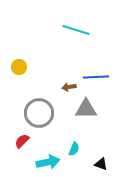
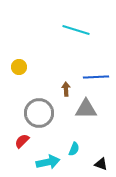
brown arrow: moved 3 px left, 2 px down; rotated 96 degrees clockwise
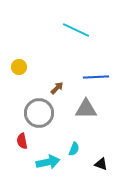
cyan line: rotated 8 degrees clockwise
brown arrow: moved 9 px left, 1 px up; rotated 48 degrees clockwise
red semicircle: rotated 56 degrees counterclockwise
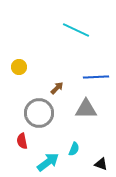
cyan arrow: rotated 25 degrees counterclockwise
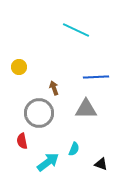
brown arrow: moved 3 px left; rotated 64 degrees counterclockwise
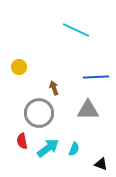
gray triangle: moved 2 px right, 1 px down
cyan arrow: moved 14 px up
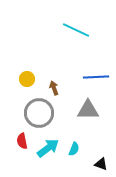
yellow circle: moved 8 px right, 12 px down
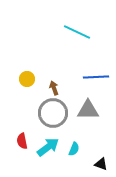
cyan line: moved 1 px right, 2 px down
gray circle: moved 14 px right
cyan arrow: moved 1 px up
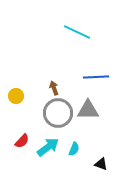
yellow circle: moved 11 px left, 17 px down
gray circle: moved 5 px right
red semicircle: rotated 126 degrees counterclockwise
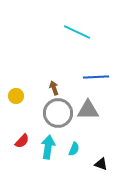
cyan arrow: rotated 45 degrees counterclockwise
